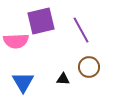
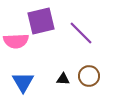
purple line: moved 3 px down; rotated 16 degrees counterclockwise
brown circle: moved 9 px down
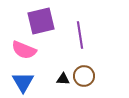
purple line: moved 1 px left, 2 px down; rotated 36 degrees clockwise
pink semicircle: moved 8 px right, 9 px down; rotated 25 degrees clockwise
brown circle: moved 5 px left
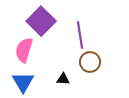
purple square: rotated 32 degrees counterclockwise
pink semicircle: rotated 85 degrees clockwise
brown circle: moved 6 px right, 14 px up
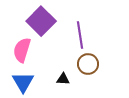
pink semicircle: moved 2 px left
brown circle: moved 2 px left, 2 px down
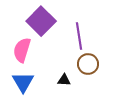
purple line: moved 1 px left, 1 px down
black triangle: moved 1 px right, 1 px down
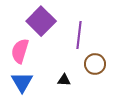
purple line: moved 1 px up; rotated 16 degrees clockwise
pink semicircle: moved 2 px left, 1 px down
brown circle: moved 7 px right
blue triangle: moved 1 px left
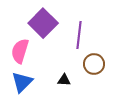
purple square: moved 2 px right, 2 px down
brown circle: moved 1 px left
blue triangle: rotated 15 degrees clockwise
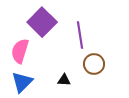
purple square: moved 1 px left, 1 px up
purple line: moved 1 px right; rotated 16 degrees counterclockwise
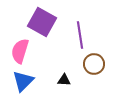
purple square: rotated 16 degrees counterclockwise
blue triangle: moved 1 px right, 1 px up
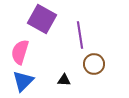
purple square: moved 3 px up
pink semicircle: moved 1 px down
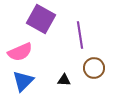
purple square: moved 1 px left
pink semicircle: rotated 130 degrees counterclockwise
brown circle: moved 4 px down
